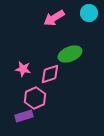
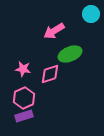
cyan circle: moved 2 px right, 1 px down
pink arrow: moved 13 px down
pink hexagon: moved 11 px left
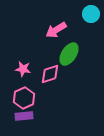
pink arrow: moved 2 px right, 1 px up
green ellipse: moved 1 px left; rotated 35 degrees counterclockwise
purple rectangle: rotated 12 degrees clockwise
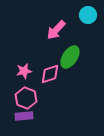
cyan circle: moved 3 px left, 1 px down
pink arrow: rotated 15 degrees counterclockwise
green ellipse: moved 1 px right, 3 px down
pink star: moved 1 px right, 2 px down; rotated 21 degrees counterclockwise
pink hexagon: moved 2 px right; rotated 15 degrees counterclockwise
